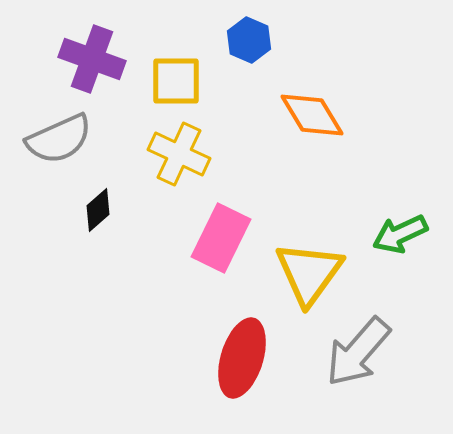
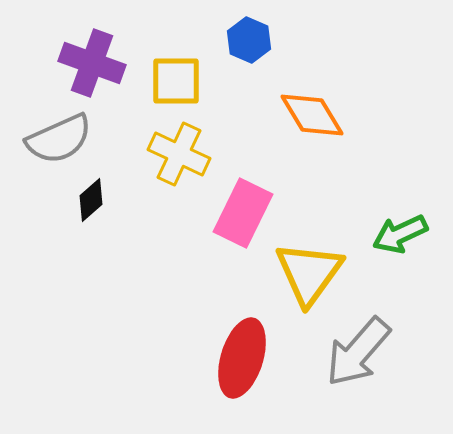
purple cross: moved 4 px down
black diamond: moved 7 px left, 10 px up
pink rectangle: moved 22 px right, 25 px up
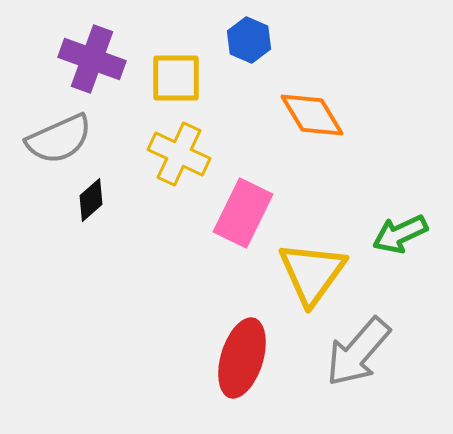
purple cross: moved 4 px up
yellow square: moved 3 px up
yellow triangle: moved 3 px right
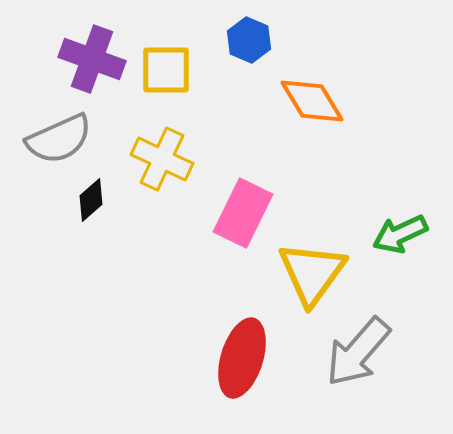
yellow square: moved 10 px left, 8 px up
orange diamond: moved 14 px up
yellow cross: moved 17 px left, 5 px down
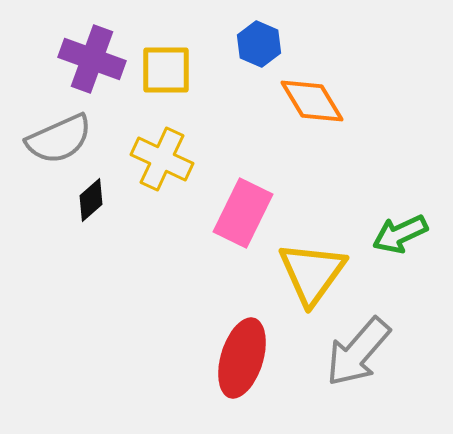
blue hexagon: moved 10 px right, 4 px down
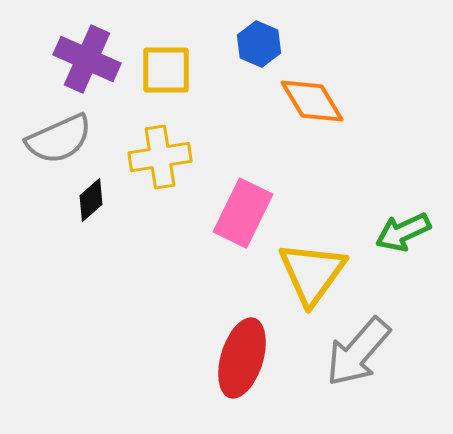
purple cross: moved 5 px left; rotated 4 degrees clockwise
yellow cross: moved 2 px left, 2 px up; rotated 34 degrees counterclockwise
green arrow: moved 3 px right, 2 px up
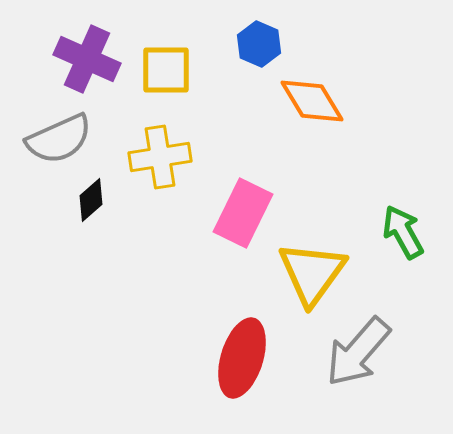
green arrow: rotated 86 degrees clockwise
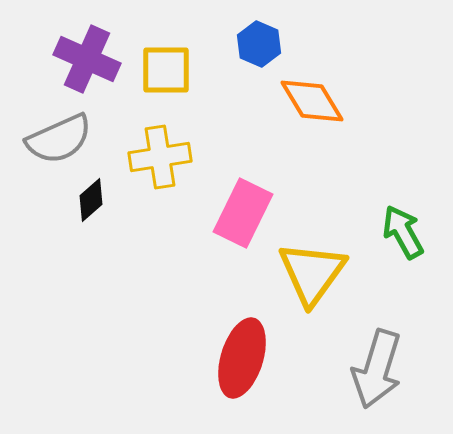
gray arrow: moved 19 px right, 17 px down; rotated 24 degrees counterclockwise
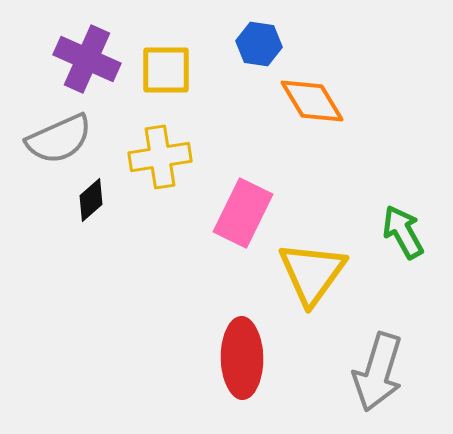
blue hexagon: rotated 15 degrees counterclockwise
red ellipse: rotated 18 degrees counterclockwise
gray arrow: moved 1 px right, 3 px down
